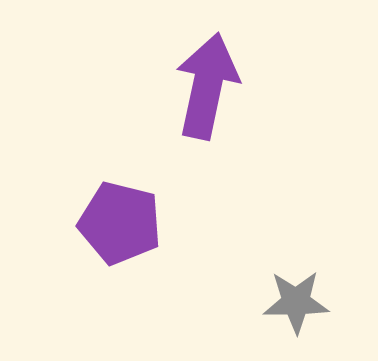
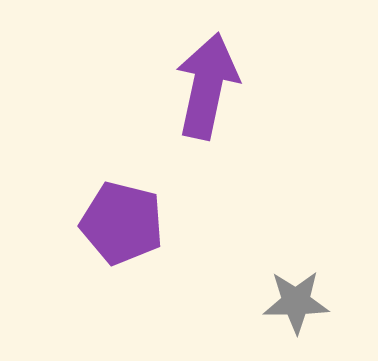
purple pentagon: moved 2 px right
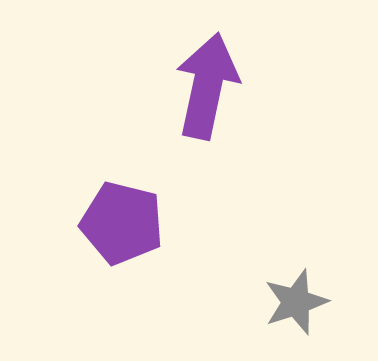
gray star: rotated 18 degrees counterclockwise
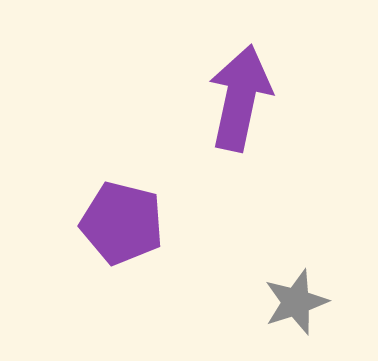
purple arrow: moved 33 px right, 12 px down
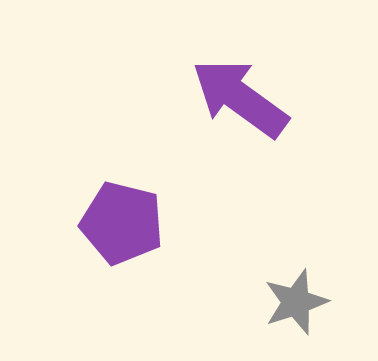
purple arrow: rotated 66 degrees counterclockwise
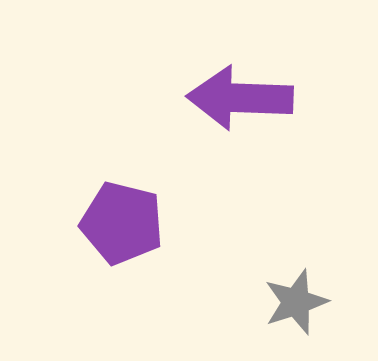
purple arrow: rotated 34 degrees counterclockwise
